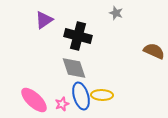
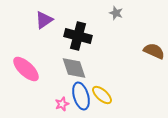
yellow ellipse: rotated 40 degrees clockwise
pink ellipse: moved 8 px left, 31 px up
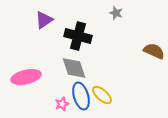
pink ellipse: moved 8 px down; rotated 56 degrees counterclockwise
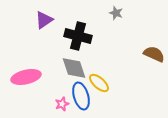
brown semicircle: moved 3 px down
yellow ellipse: moved 3 px left, 12 px up
